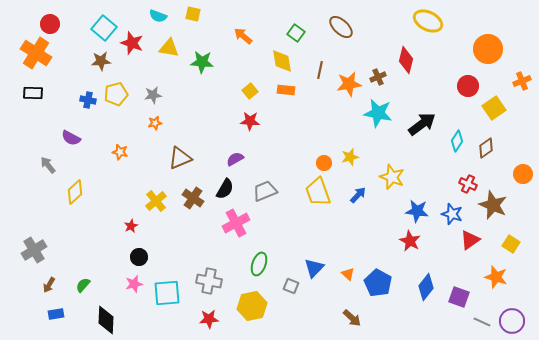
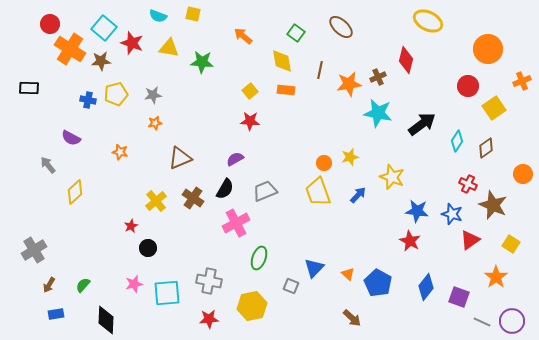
orange cross at (36, 53): moved 34 px right, 4 px up
black rectangle at (33, 93): moved 4 px left, 5 px up
black circle at (139, 257): moved 9 px right, 9 px up
green ellipse at (259, 264): moved 6 px up
orange star at (496, 277): rotated 20 degrees clockwise
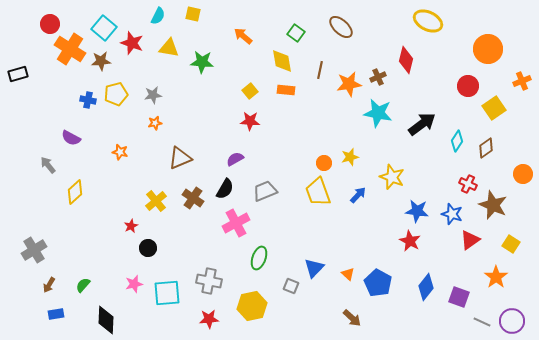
cyan semicircle at (158, 16): rotated 84 degrees counterclockwise
black rectangle at (29, 88): moved 11 px left, 14 px up; rotated 18 degrees counterclockwise
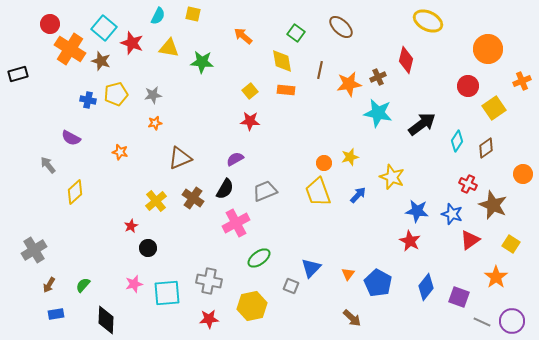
brown star at (101, 61): rotated 24 degrees clockwise
green ellipse at (259, 258): rotated 35 degrees clockwise
blue triangle at (314, 268): moved 3 px left
orange triangle at (348, 274): rotated 24 degrees clockwise
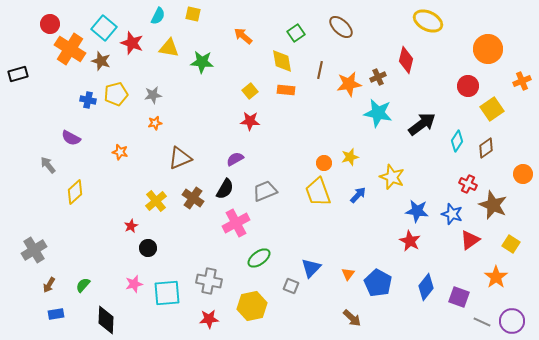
green square at (296, 33): rotated 18 degrees clockwise
yellow square at (494, 108): moved 2 px left, 1 px down
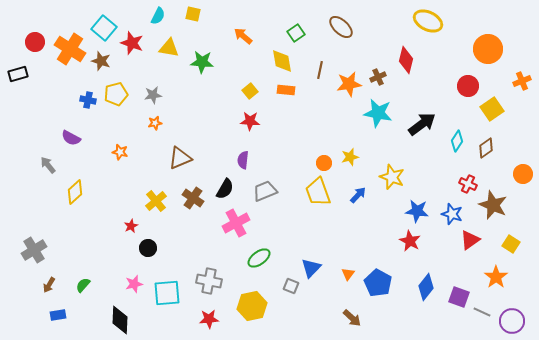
red circle at (50, 24): moved 15 px left, 18 px down
purple semicircle at (235, 159): moved 8 px right, 1 px down; rotated 54 degrees counterclockwise
blue rectangle at (56, 314): moved 2 px right, 1 px down
black diamond at (106, 320): moved 14 px right
gray line at (482, 322): moved 10 px up
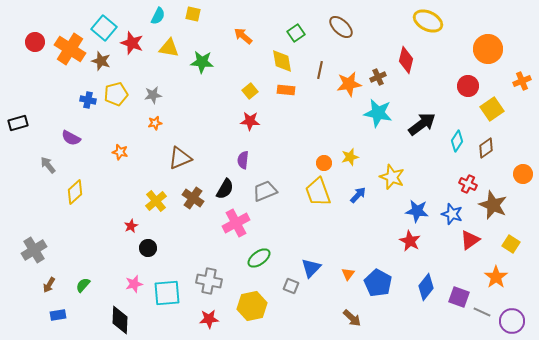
black rectangle at (18, 74): moved 49 px down
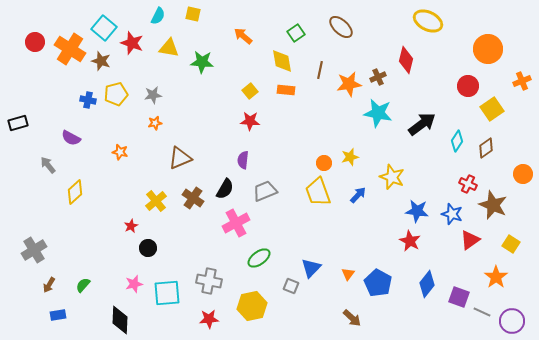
blue diamond at (426, 287): moved 1 px right, 3 px up
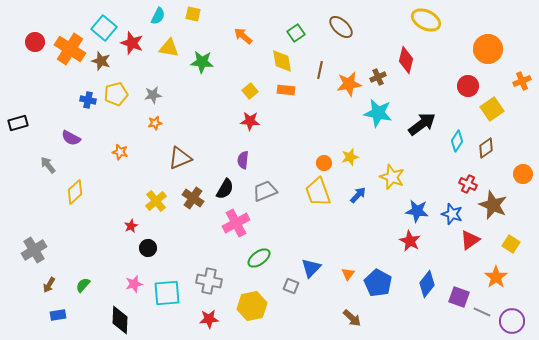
yellow ellipse at (428, 21): moved 2 px left, 1 px up
